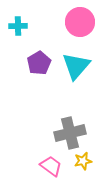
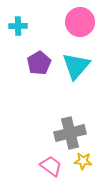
yellow star: rotated 18 degrees clockwise
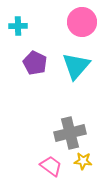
pink circle: moved 2 px right
purple pentagon: moved 4 px left; rotated 15 degrees counterclockwise
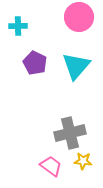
pink circle: moved 3 px left, 5 px up
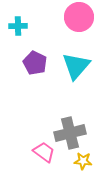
pink trapezoid: moved 7 px left, 14 px up
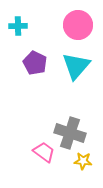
pink circle: moved 1 px left, 8 px down
gray cross: rotated 32 degrees clockwise
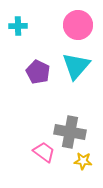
purple pentagon: moved 3 px right, 9 px down
gray cross: moved 1 px up; rotated 8 degrees counterclockwise
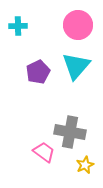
purple pentagon: rotated 20 degrees clockwise
yellow star: moved 2 px right, 4 px down; rotated 30 degrees counterclockwise
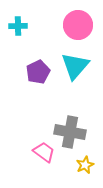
cyan triangle: moved 1 px left
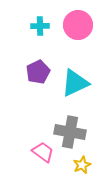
cyan cross: moved 22 px right
cyan triangle: moved 17 px down; rotated 24 degrees clockwise
pink trapezoid: moved 1 px left
yellow star: moved 3 px left
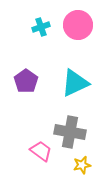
cyan cross: moved 1 px right, 1 px down; rotated 18 degrees counterclockwise
purple pentagon: moved 12 px left, 9 px down; rotated 10 degrees counterclockwise
pink trapezoid: moved 2 px left, 1 px up
yellow star: rotated 12 degrees clockwise
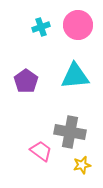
cyan triangle: moved 7 px up; rotated 20 degrees clockwise
